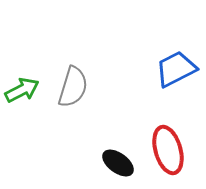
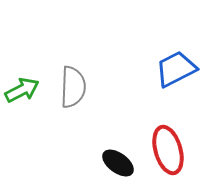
gray semicircle: rotated 15 degrees counterclockwise
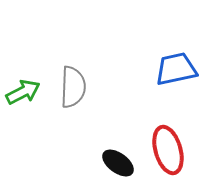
blue trapezoid: rotated 15 degrees clockwise
green arrow: moved 1 px right, 2 px down
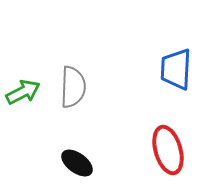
blue trapezoid: rotated 75 degrees counterclockwise
black ellipse: moved 41 px left
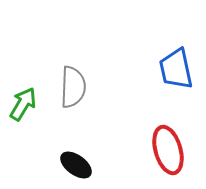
blue trapezoid: rotated 15 degrees counterclockwise
green arrow: moved 12 px down; rotated 32 degrees counterclockwise
black ellipse: moved 1 px left, 2 px down
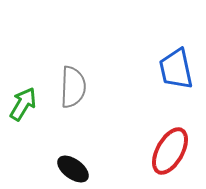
red ellipse: moved 2 px right, 1 px down; rotated 45 degrees clockwise
black ellipse: moved 3 px left, 4 px down
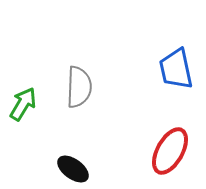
gray semicircle: moved 6 px right
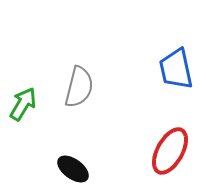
gray semicircle: rotated 12 degrees clockwise
